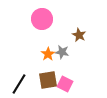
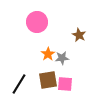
pink circle: moved 5 px left, 3 px down
gray star: moved 6 px down; rotated 16 degrees counterclockwise
pink square: rotated 21 degrees counterclockwise
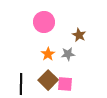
pink circle: moved 7 px right
gray star: moved 6 px right, 4 px up
brown square: rotated 36 degrees counterclockwise
black line: moved 2 px right; rotated 30 degrees counterclockwise
